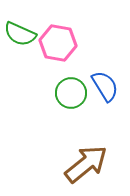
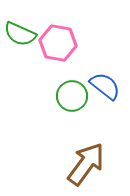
blue semicircle: rotated 20 degrees counterclockwise
green circle: moved 1 px right, 3 px down
brown arrow: rotated 15 degrees counterclockwise
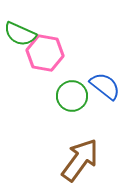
pink hexagon: moved 13 px left, 10 px down
brown arrow: moved 6 px left, 4 px up
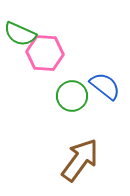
pink hexagon: rotated 6 degrees counterclockwise
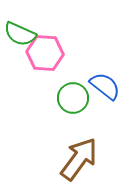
green circle: moved 1 px right, 2 px down
brown arrow: moved 1 px left, 1 px up
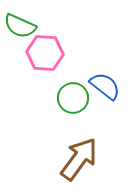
green semicircle: moved 8 px up
